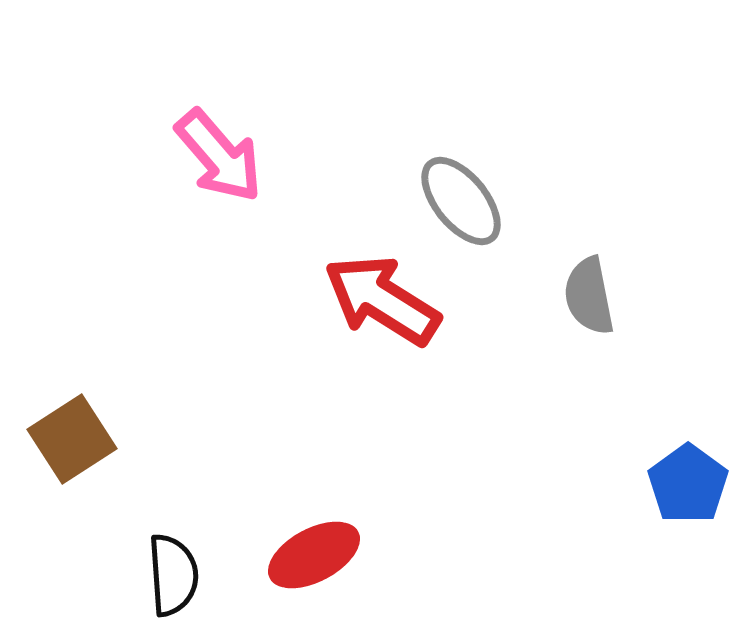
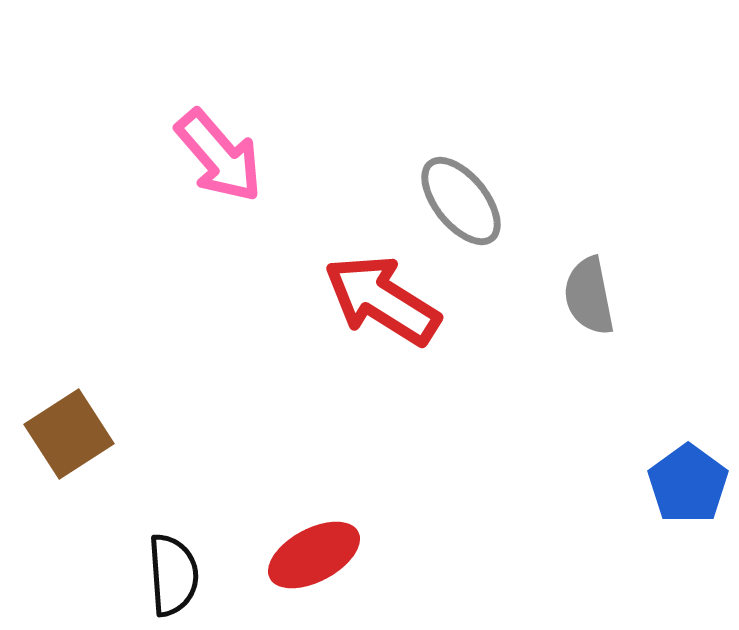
brown square: moved 3 px left, 5 px up
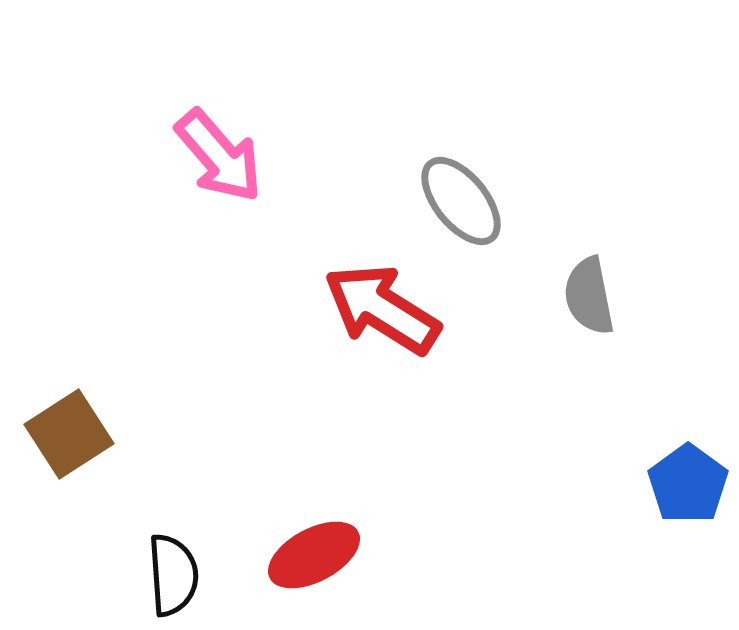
red arrow: moved 9 px down
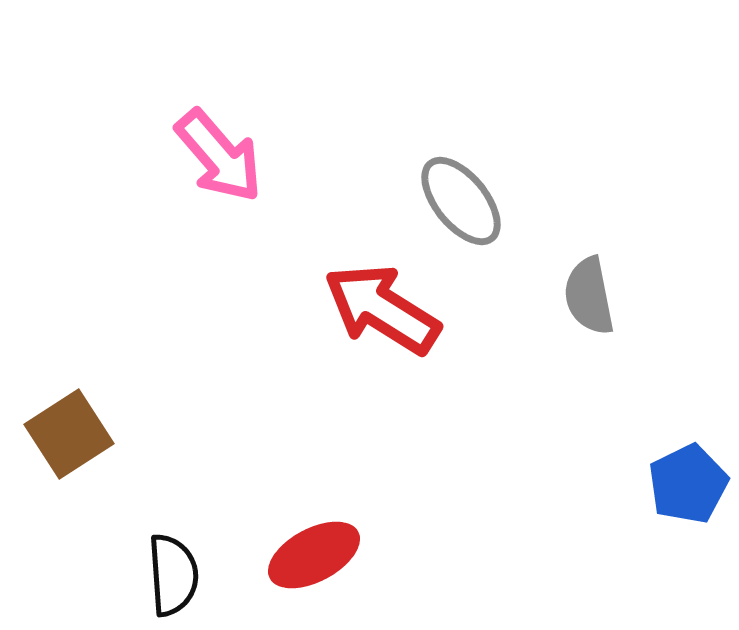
blue pentagon: rotated 10 degrees clockwise
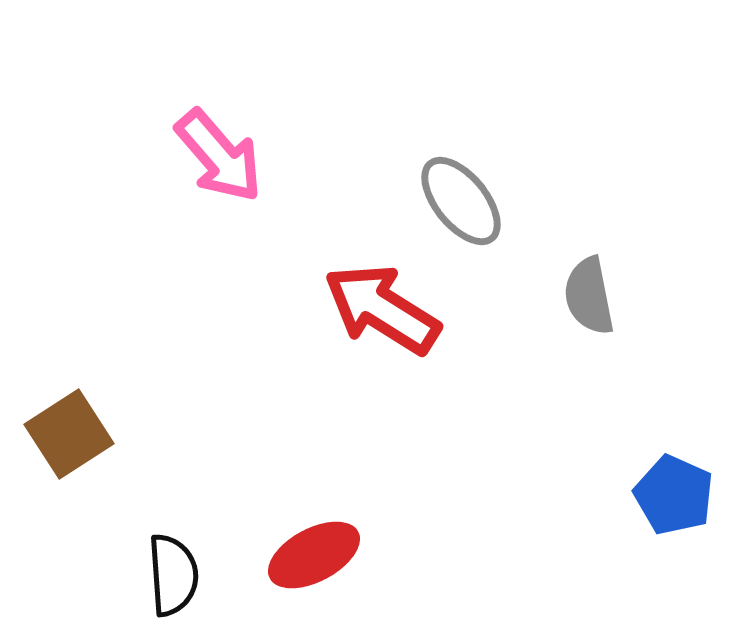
blue pentagon: moved 14 px left, 11 px down; rotated 22 degrees counterclockwise
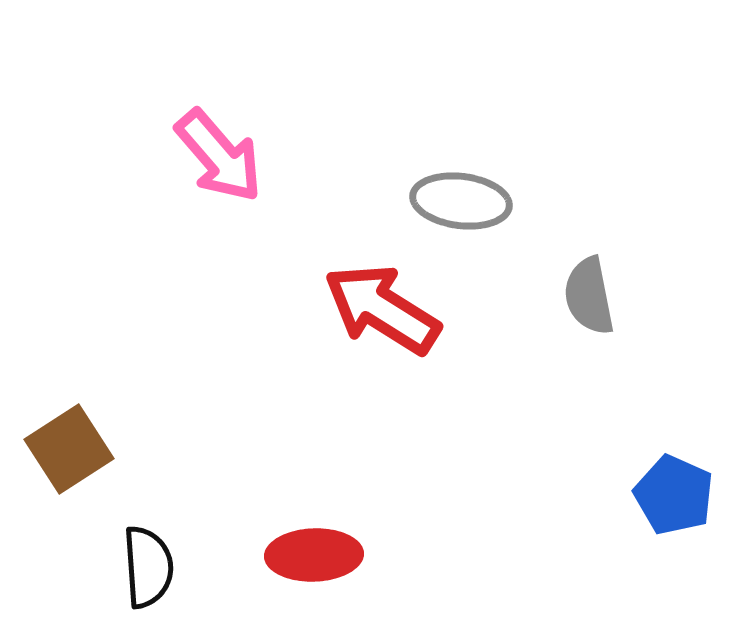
gray ellipse: rotated 44 degrees counterclockwise
brown square: moved 15 px down
red ellipse: rotated 26 degrees clockwise
black semicircle: moved 25 px left, 8 px up
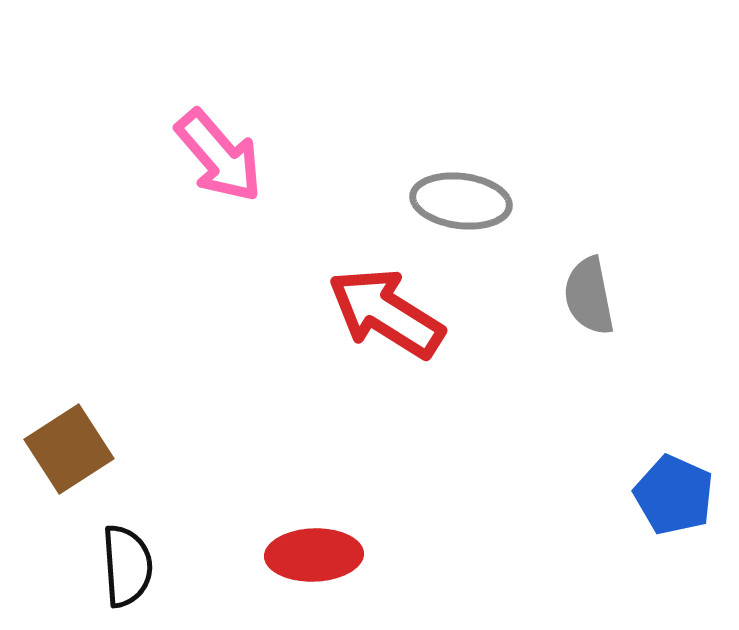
red arrow: moved 4 px right, 4 px down
black semicircle: moved 21 px left, 1 px up
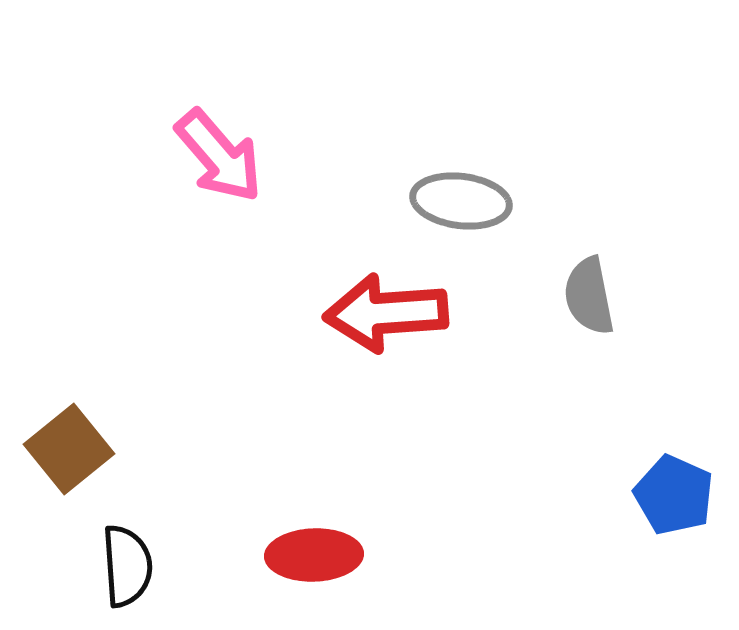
red arrow: rotated 36 degrees counterclockwise
brown square: rotated 6 degrees counterclockwise
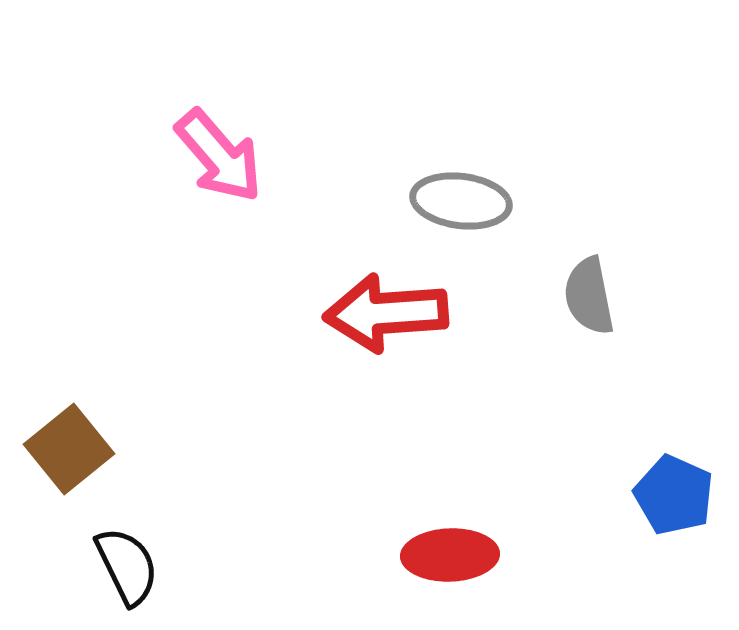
red ellipse: moved 136 px right
black semicircle: rotated 22 degrees counterclockwise
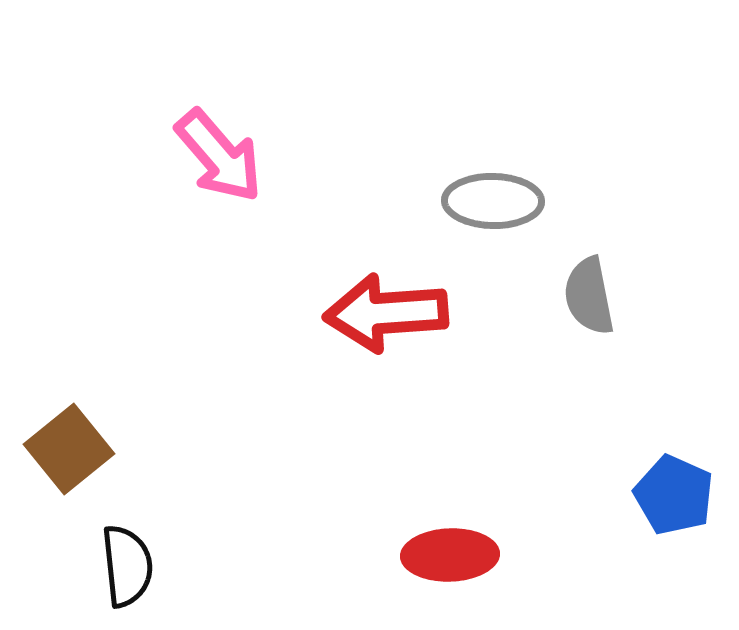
gray ellipse: moved 32 px right; rotated 6 degrees counterclockwise
black semicircle: rotated 20 degrees clockwise
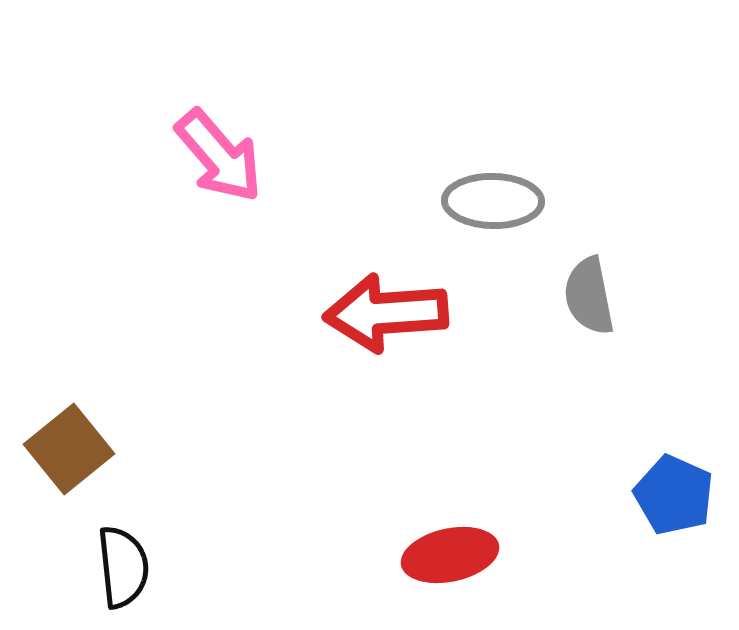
red ellipse: rotated 10 degrees counterclockwise
black semicircle: moved 4 px left, 1 px down
